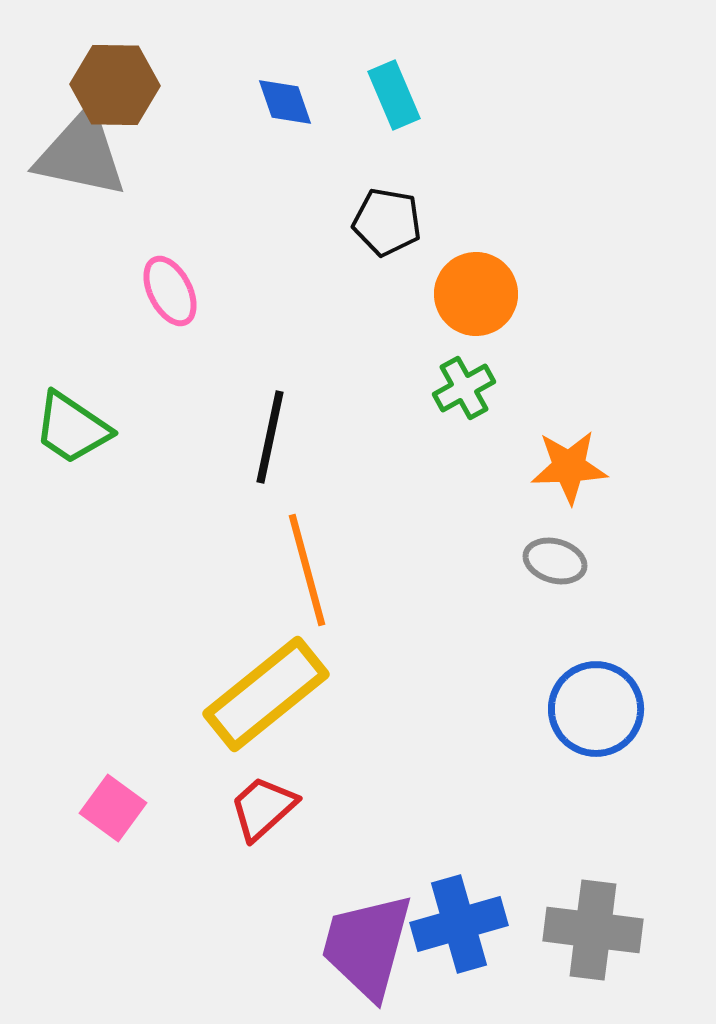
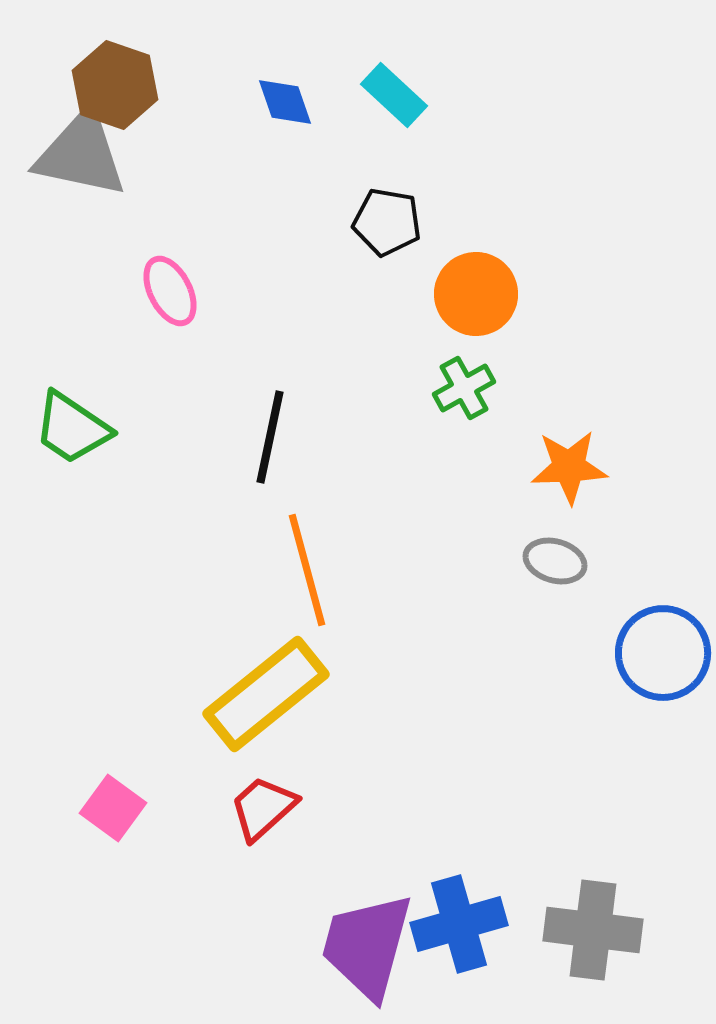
brown hexagon: rotated 18 degrees clockwise
cyan rectangle: rotated 24 degrees counterclockwise
blue circle: moved 67 px right, 56 px up
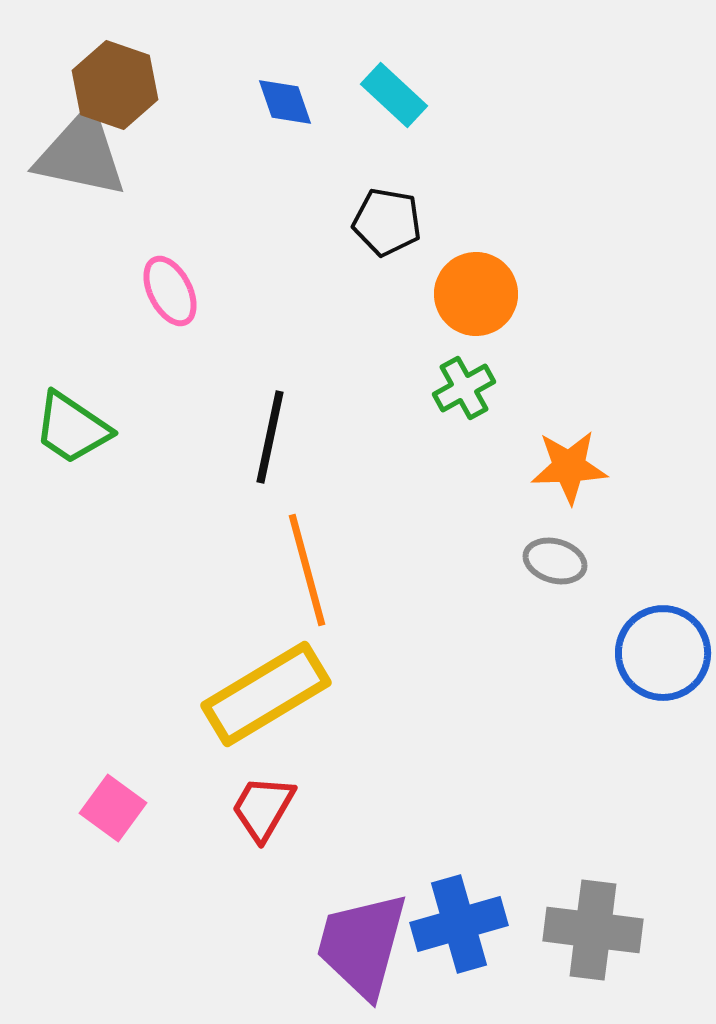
yellow rectangle: rotated 8 degrees clockwise
red trapezoid: rotated 18 degrees counterclockwise
purple trapezoid: moved 5 px left, 1 px up
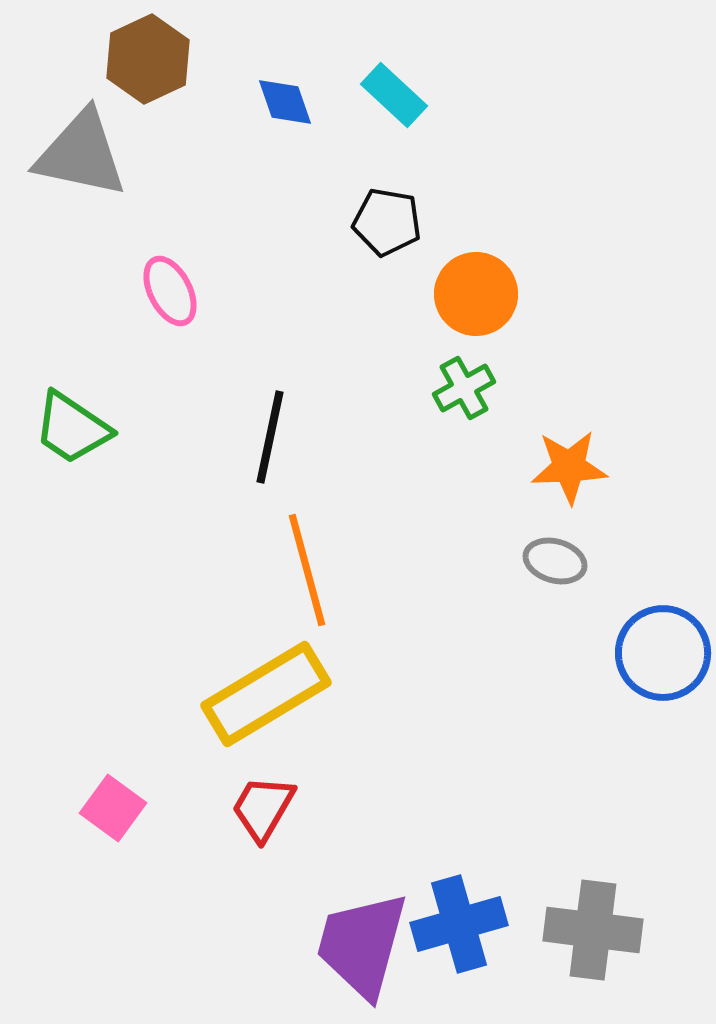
brown hexagon: moved 33 px right, 26 px up; rotated 16 degrees clockwise
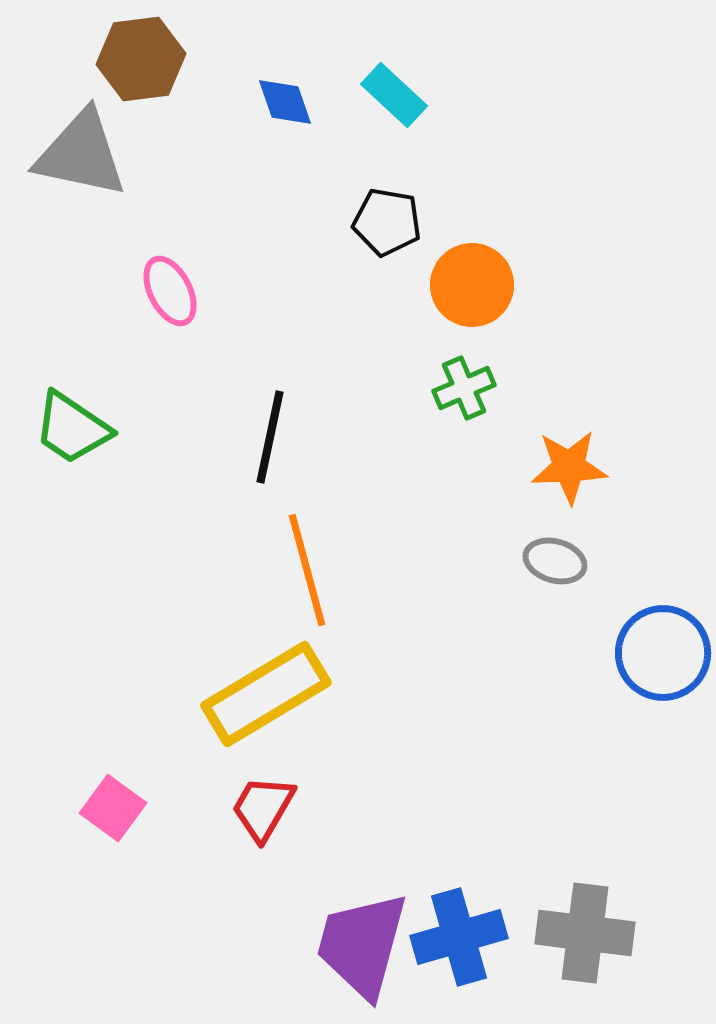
brown hexagon: moved 7 px left; rotated 18 degrees clockwise
orange circle: moved 4 px left, 9 px up
green cross: rotated 6 degrees clockwise
blue cross: moved 13 px down
gray cross: moved 8 px left, 3 px down
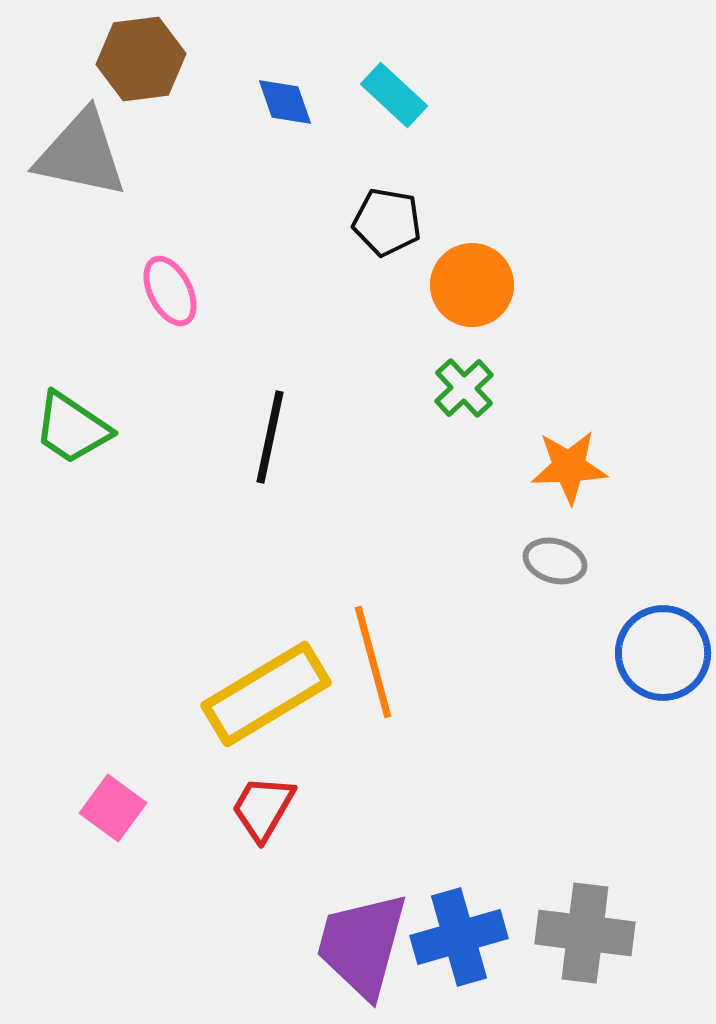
green cross: rotated 20 degrees counterclockwise
orange line: moved 66 px right, 92 px down
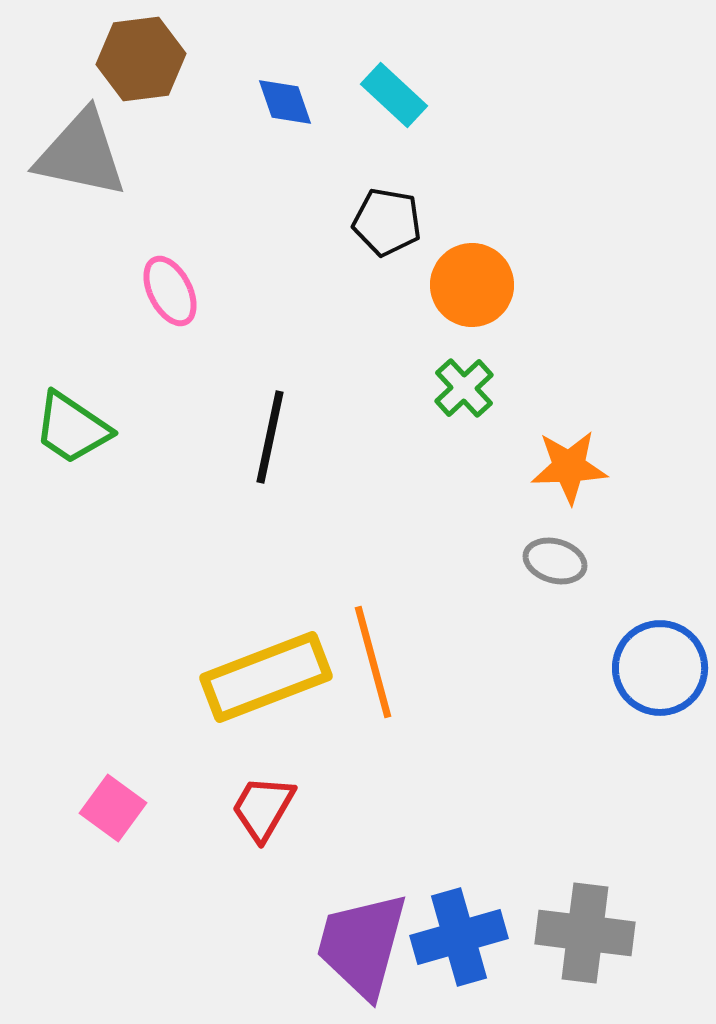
blue circle: moved 3 px left, 15 px down
yellow rectangle: moved 17 px up; rotated 10 degrees clockwise
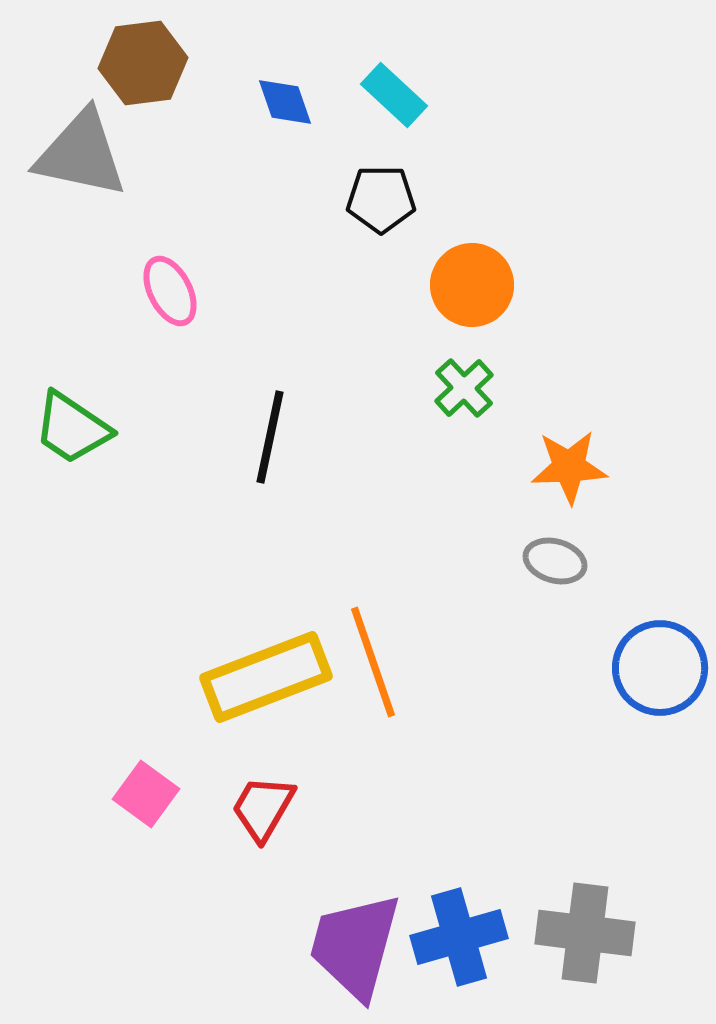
brown hexagon: moved 2 px right, 4 px down
black pentagon: moved 6 px left, 23 px up; rotated 10 degrees counterclockwise
orange line: rotated 4 degrees counterclockwise
pink square: moved 33 px right, 14 px up
purple trapezoid: moved 7 px left, 1 px down
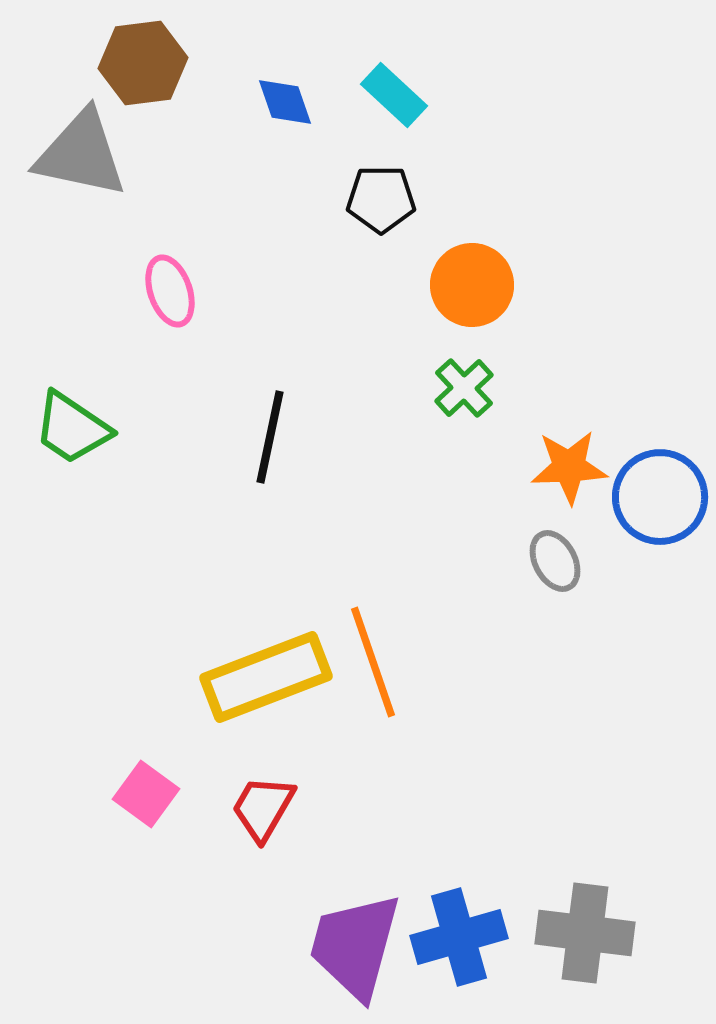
pink ellipse: rotated 8 degrees clockwise
gray ellipse: rotated 46 degrees clockwise
blue circle: moved 171 px up
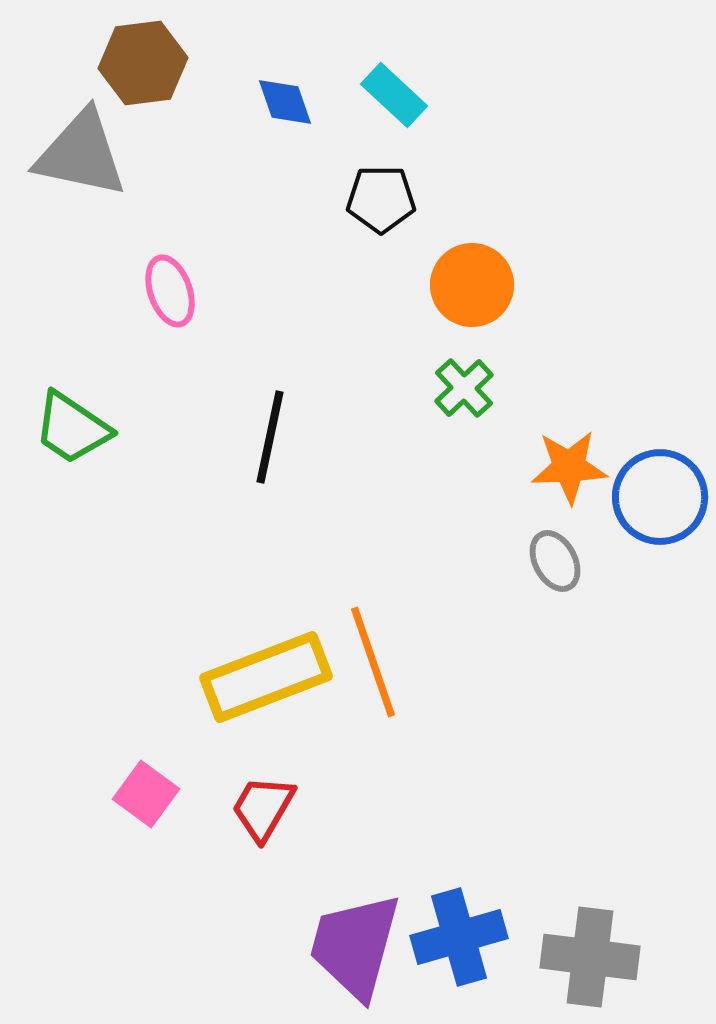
gray cross: moved 5 px right, 24 px down
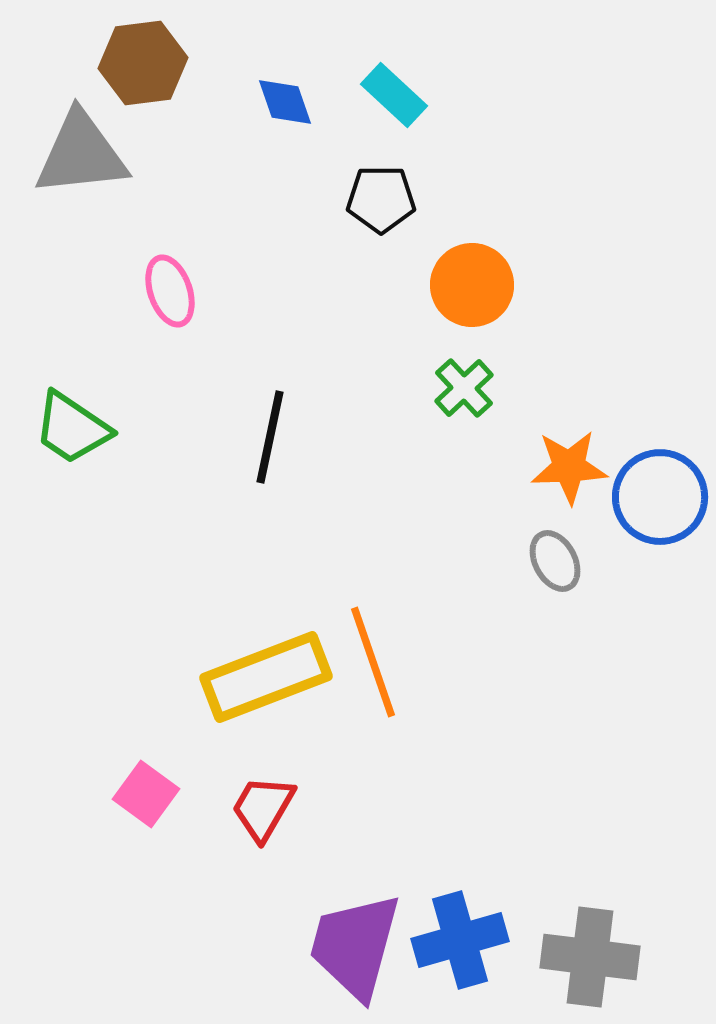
gray triangle: rotated 18 degrees counterclockwise
blue cross: moved 1 px right, 3 px down
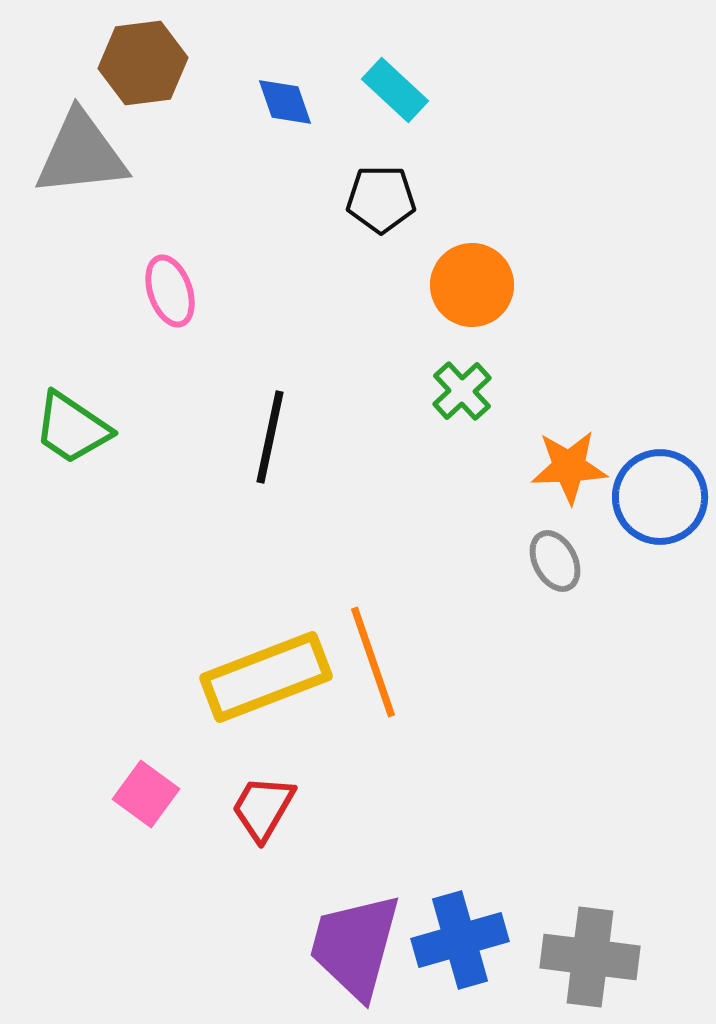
cyan rectangle: moved 1 px right, 5 px up
green cross: moved 2 px left, 3 px down
